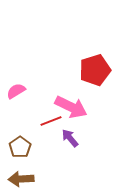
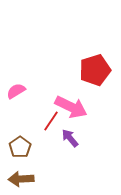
red line: rotated 35 degrees counterclockwise
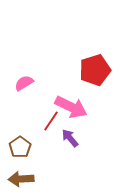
pink semicircle: moved 8 px right, 8 px up
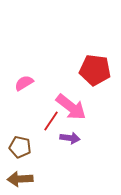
red pentagon: rotated 24 degrees clockwise
pink arrow: rotated 12 degrees clockwise
purple arrow: rotated 138 degrees clockwise
brown pentagon: rotated 25 degrees counterclockwise
brown arrow: moved 1 px left
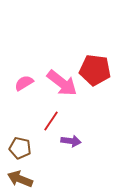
pink arrow: moved 9 px left, 24 px up
purple arrow: moved 1 px right, 3 px down
brown pentagon: moved 1 px down
brown arrow: rotated 25 degrees clockwise
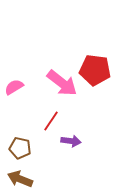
pink semicircle: moved 10 px left, 4 px down
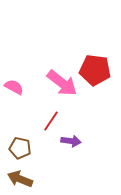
pink semicircle: rotated 60 degrees clockwise
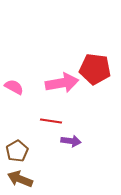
red pentagon: moved 1 px up
pink arrow: rotated 48 degrees counterclockwise
red line: rotated 65 degrees clockwise
brown pentagon: moved 3 px left, 3 px down; rotated 30 degrees clockwise
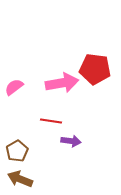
pink semicircle: rotated 66 degrees counterclockwise
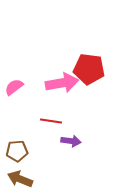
red pentagon: moved 6 px left
brown pentagon: rotated 25 degrees clockwise
